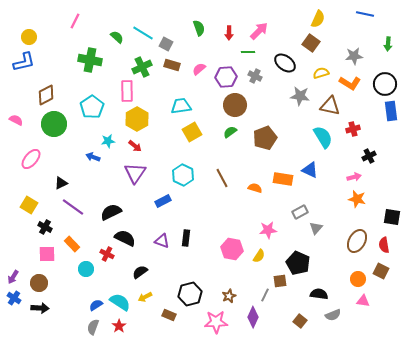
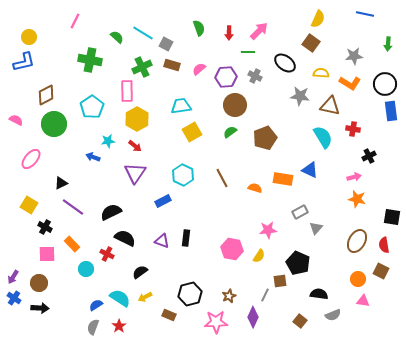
yellow semicircle at (321, 73): rotated 21 degrees clockwise
red cross at (353, 129): rotated 24 degrees clockwise
cyan semicircle at (120, 302): moved 4 px up
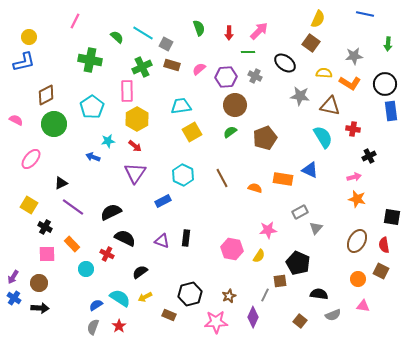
yellow semicircle at (321, 73): moved 3 px right
pink triangle at (363, 301): moved 5 px down
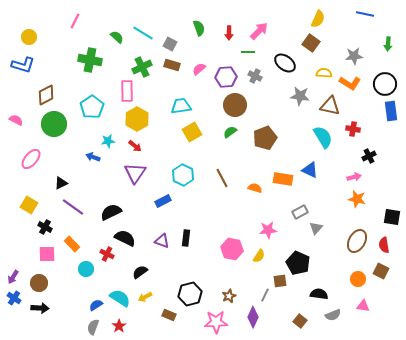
gray square at (166, 44): moved 4 px right
blue L-shape at (24, 62): moved 1 px left, 3 px down; rotated 30 degrees clockwise
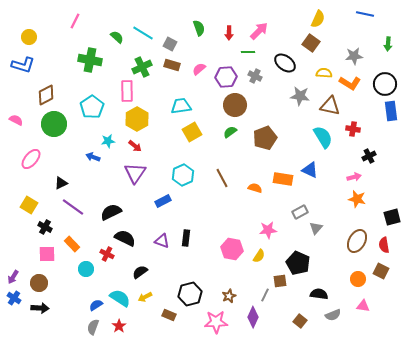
cyan hexagon at (183, 175): rotated 10 degrees clockwise
black square at (392, 217): rotated 24 degrees counterclockwise
